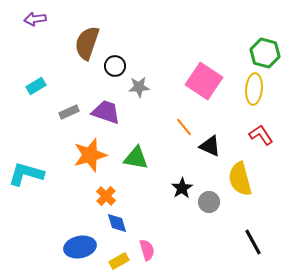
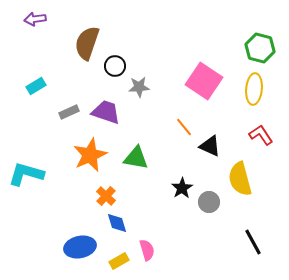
green hexagon: moved 5 px left, 5 px up
orange star: rotated 8 degrees counterclockwise
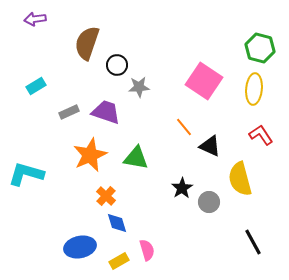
black circle: moved 2 px right, 1 px up
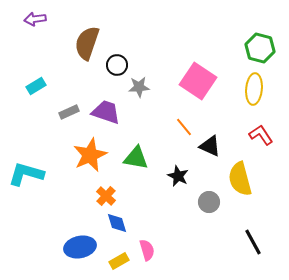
pink square: moved 6 px left
black star: moved 4 px left, 12 px up; rotated 15 degrees counterclockwise
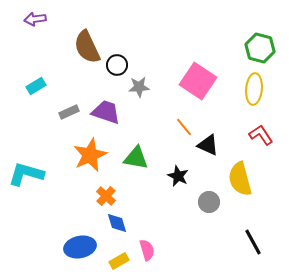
brown semicircle: moved 4 px down; rotated 44 degrees counterclockwise
black triangle: moved 2 px left, 1 px up
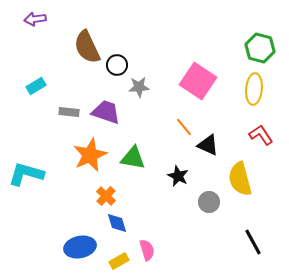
gray rectangle: rotated 30 degrees clockwise
green triangle: moved 3 px left
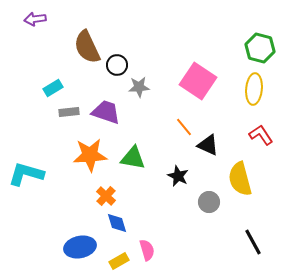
cyan rectangle: moved 17 px right, 2 px down
gray rectangle: rotated 12 degrees counterclockwise
orange star: rotated 20 degrees clockwise
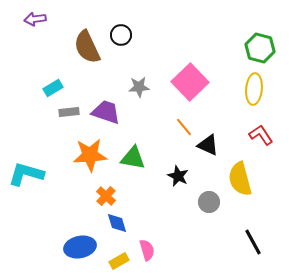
black circle: moved 4 px right, 30 px up
pink square: moved 8 px left, 1 px down; rotated 12 degrees clockwise
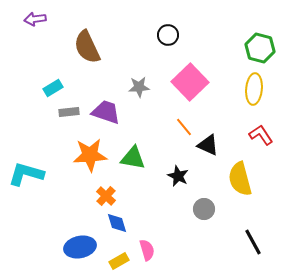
black circle: moved 47 px right
gray circle: moved 5 px left, 7 px down
